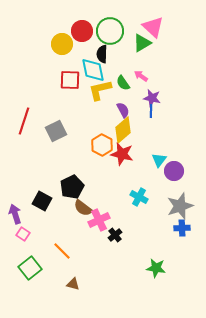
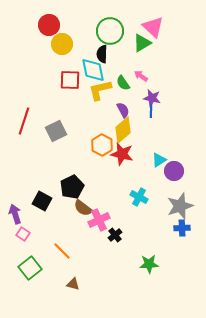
red circle: moved 33 px left, 6 px up
cyan triangle: rotated 21 degrees clockwise
green star: moved 7 px left, 4 px up; rotated 12 degrees counterclockwise
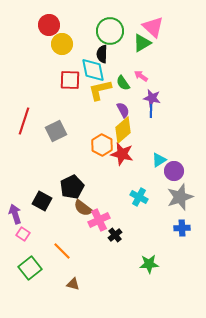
gray star: moved 9 px up
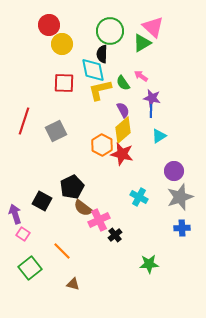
red square: moved 6 px left, 3 px down
cyan triangle: moved 24 px up
